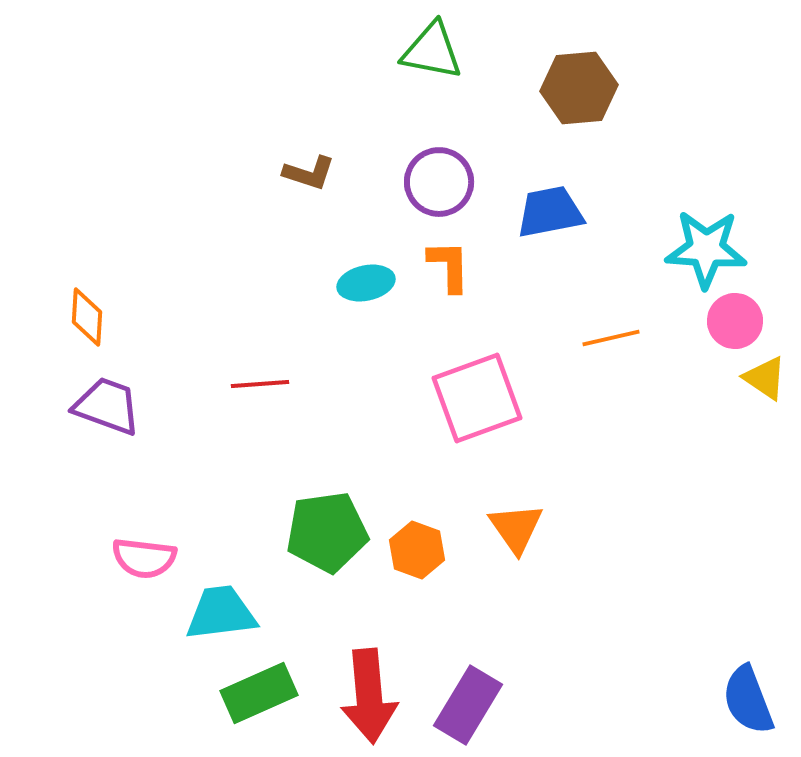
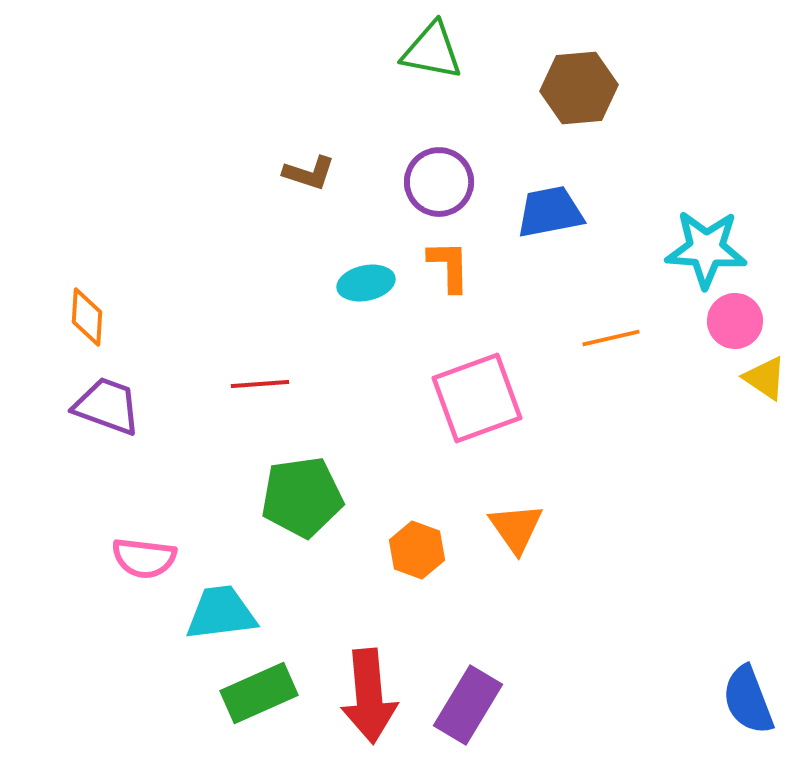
green pentagon: moved 25 px left, 35 px up
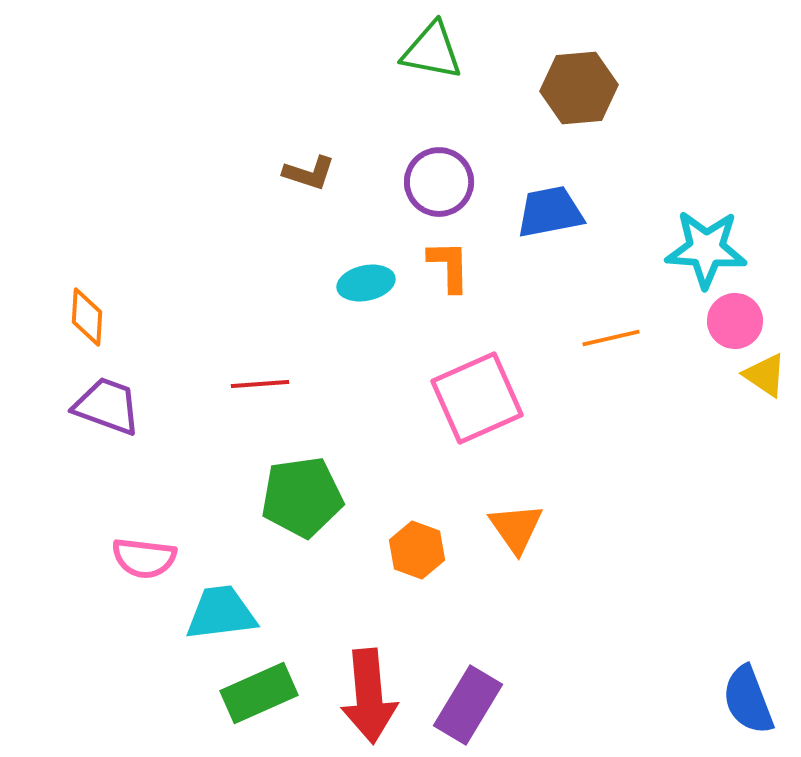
yellow triangle: moved 3 px up
pink square: rotated 4 degrees counterclockwise
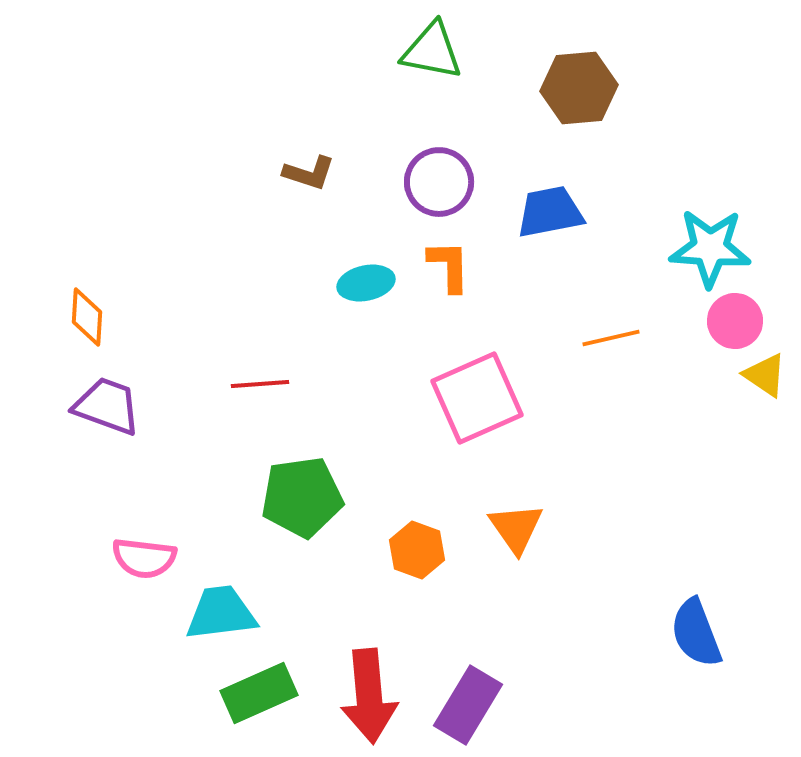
cyan star: moved 4 px right, 1 px up
blue semicircle: moved 52 px left, 67 px up
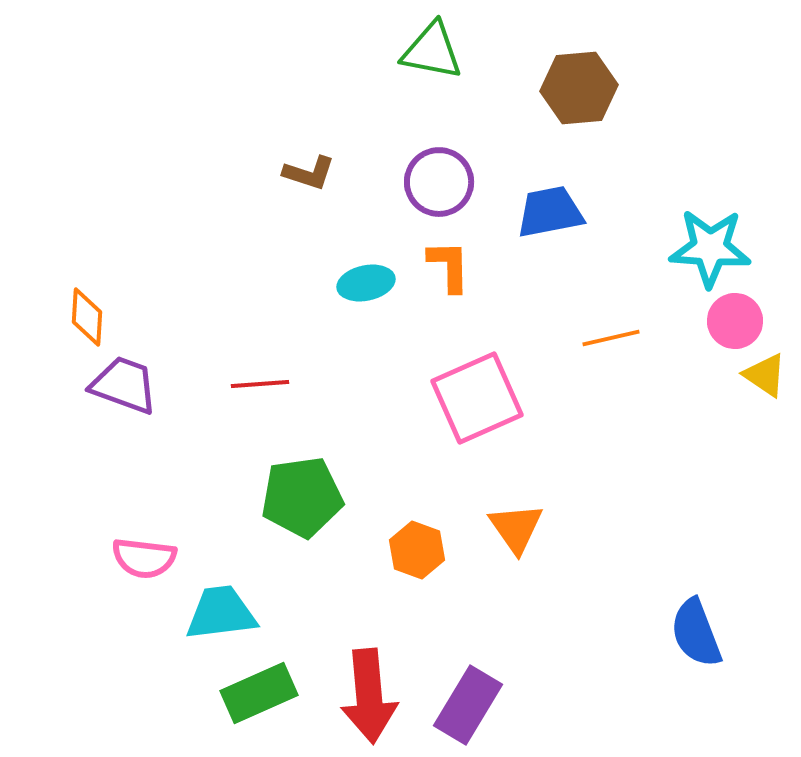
purple trapezoid: moved 17 px right, 21 px up
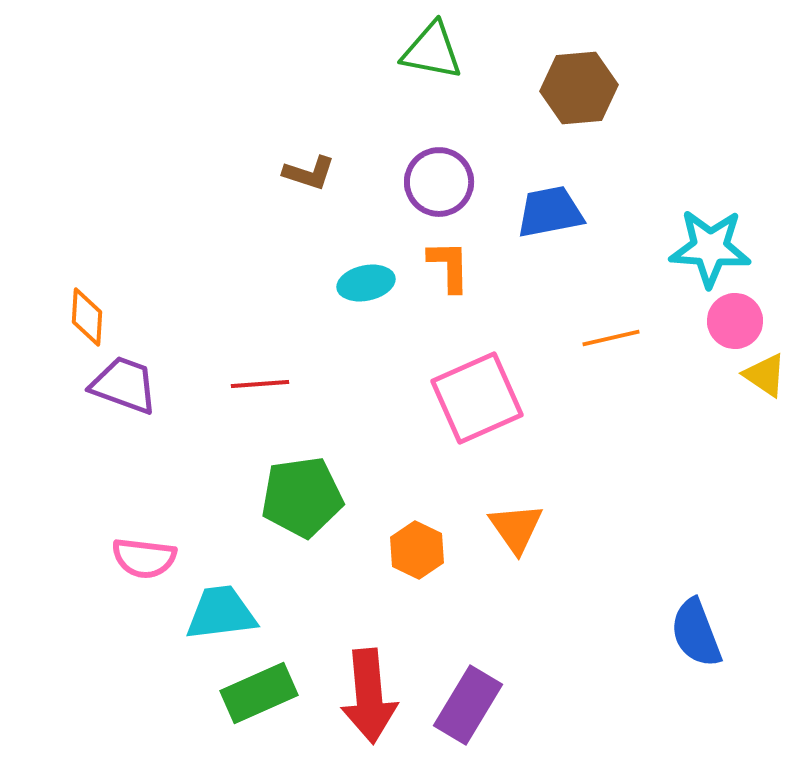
orange hexagon: rotated 6 degrees clockwise
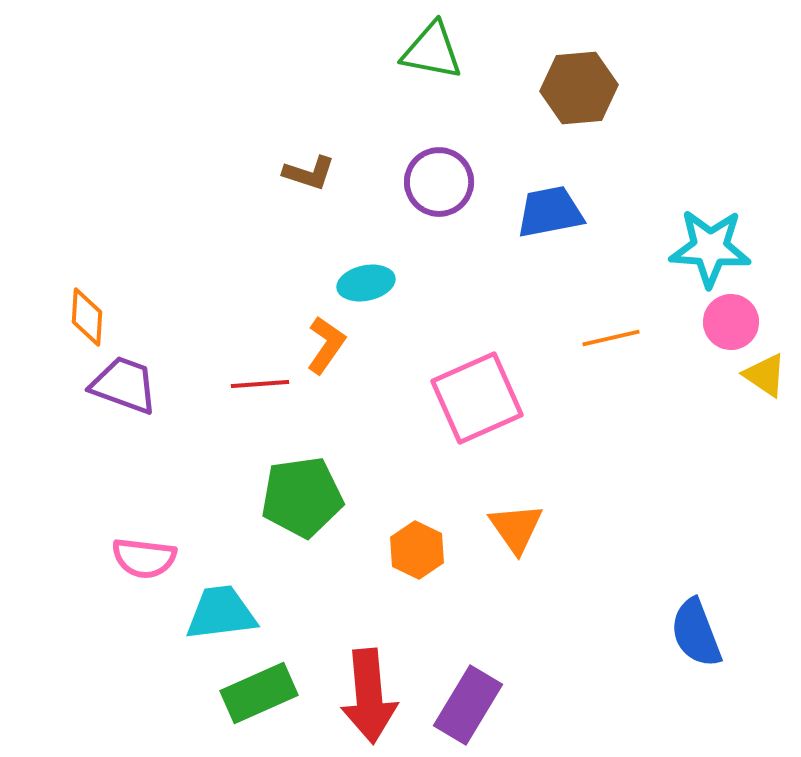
orange L-shape: moved 123 px left, 79 px down; rotated 36 degrees clockwise
pink circle: moved 4 px left, 1 px down
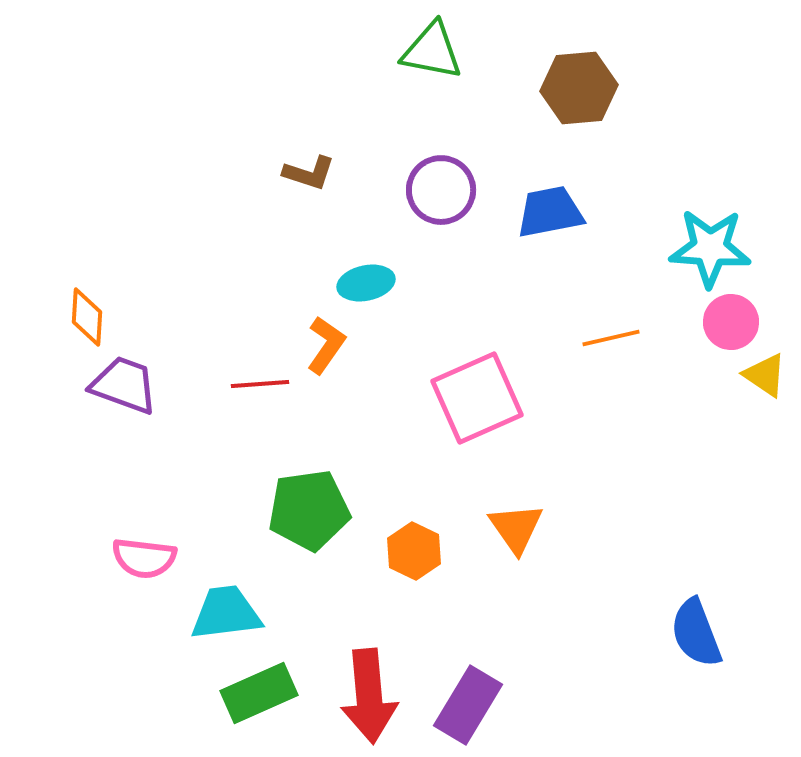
purple circle: moved 2 px right, 8 px down
green pentagon: moved 7 px right, 13 px down
orange hexagon: moved 3 px left, 1 px down
cyan trapezoid: moved 5 px right
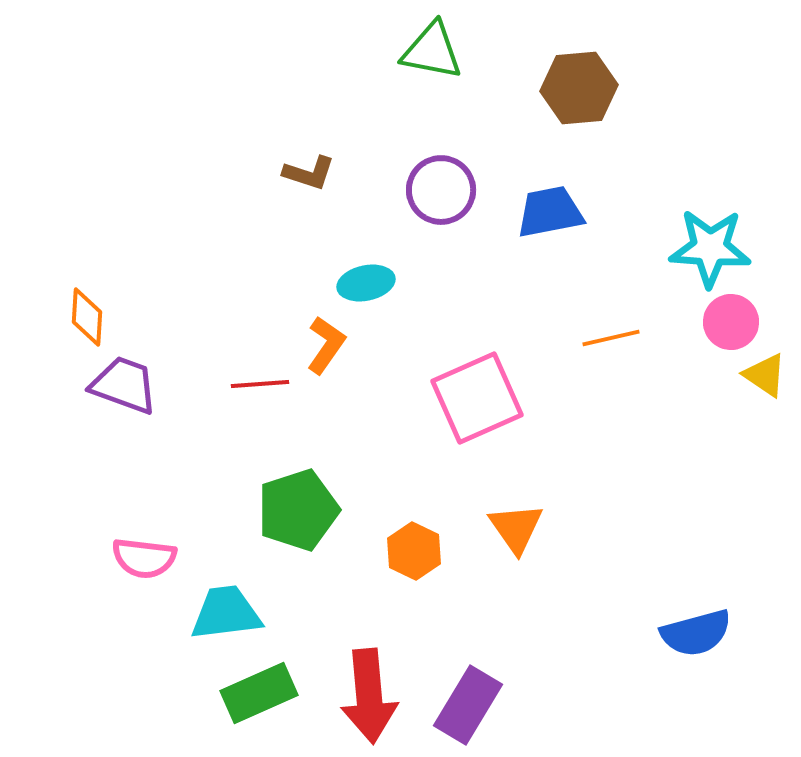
green pentagon: moved 11 px left; rotated 10 degrees counterclockwise
blue semicircle: rotated 84 degrees counterclockwise
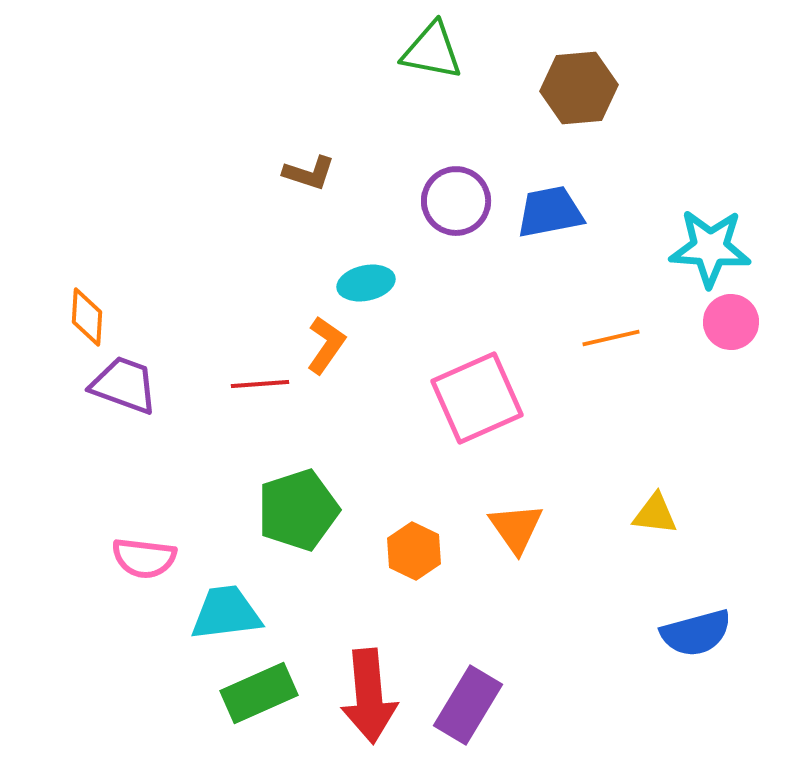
purple circle: moved 15 px right, 11 px down
yellow triangle: moved 110 px left, 139 px down; rotated 27 degrees counterclockwise
